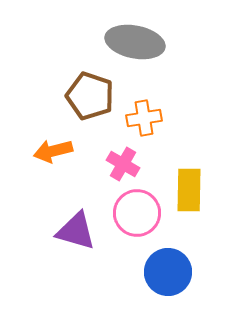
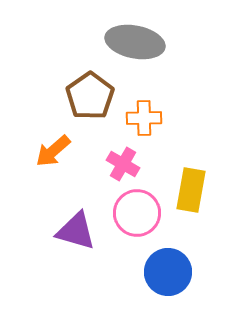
brown pentagon: rotated 18 degrees clockwise
orange cross: rotated 8 degrees clockwise
orange arrow: rotated 27 degrees counterclockwise
yellow rectangle: moved 2 px right; rotated 9 degrees clockwise
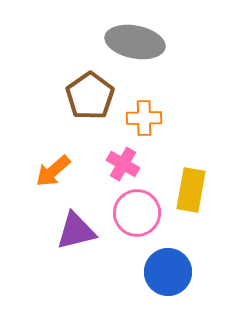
orange arrow: moved 20 px down
purple triangle: rotated 30 degrees counterclockwise
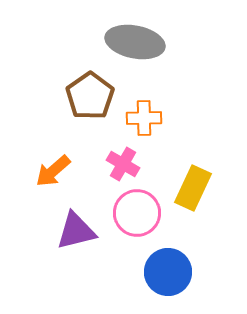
yellow rectangle: moved 2 px right, 2 px up; rotated 15 degrees clockwise
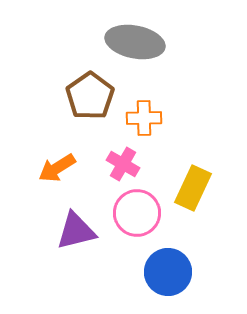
orange arrow: moved 4 px right, 3 px up; rotated 9 degrees clockwise
